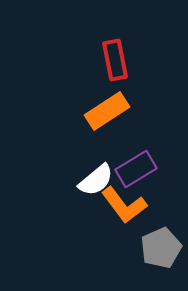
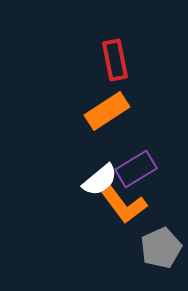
white semicircle: moved 4 px right
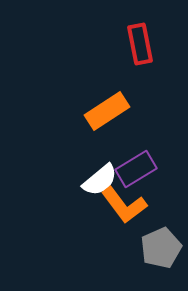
red rectangle: moved 25 px right, 16 px up
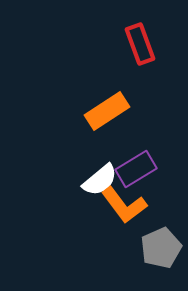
red rectangle: rotated 9 degrees counterclockwise
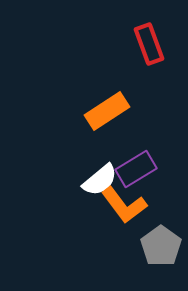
red rectangle: moved 9 px right
gray pentagon: moved 2 px up; rotated 12 degrees counterclockwise
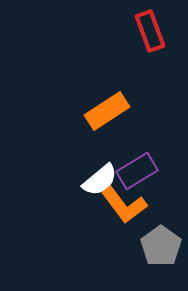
red rectangle: moved 1 px right, 13 px up
purple rectangle: moved 1 px right, 2 px down
